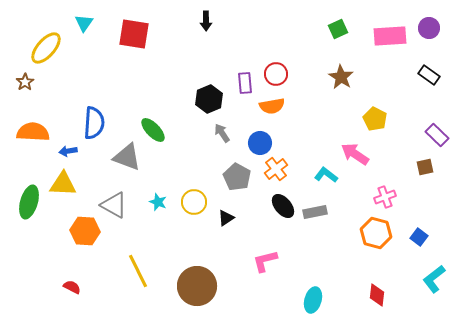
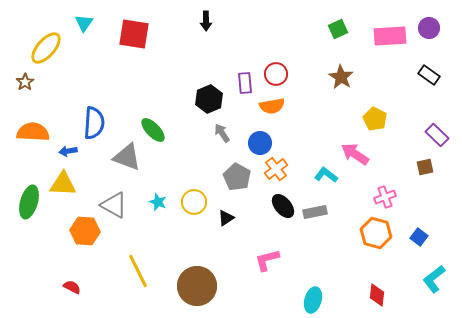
pink L-shape at (265, 261): moved 2 px right, 1 px up
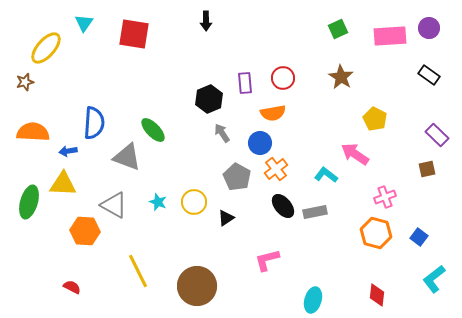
red circle at (276, 74): moved 7 px right, 4 px down
brown star at (25, 82): rotated 18 degrees clockwise
orange semicircle at (272, 106): moved 1 px right, 7 px down
brown square at (425, 167): moved 2 px right, 2 px down
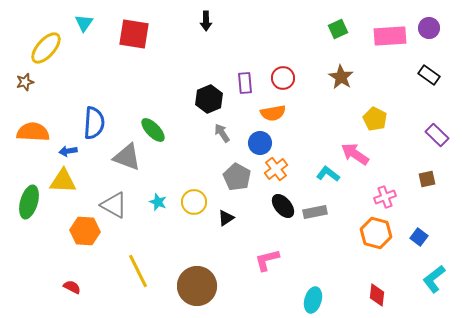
brown square at (427, 169): moved 10 px down
cyan L-shape at (326, 175): moved 2 px right, 1 px up
yellow triangle at (63, 184): moved 3 px up
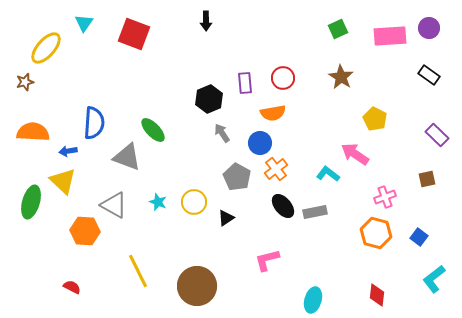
red square at (134, 34): rotated 12 degrees clockwise
yellow triangle at (63, 181): rotated 40 degrees clockwise
green ellipse at (29, 202): moved 2 px right
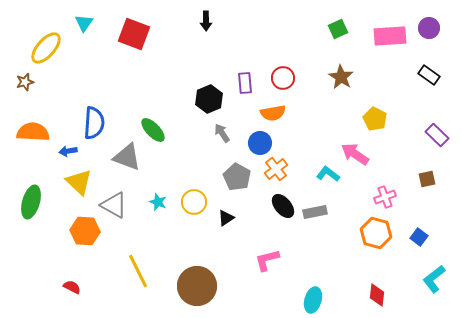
yellow triangle at (63, 181): moved 16 px right, 1 px down
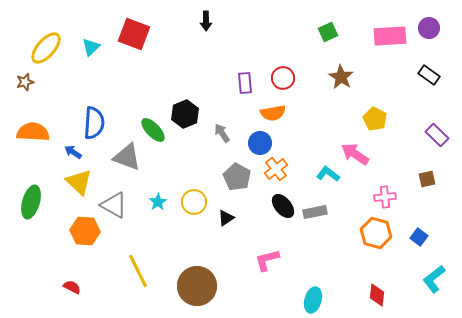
cyan triangle at (84, 23): moved 7 px right, 24 px down; rotated 12 degrees clockwise
green square at (338, 29): moved 10 px left, 3 px down
black hexagon at (209, 99): moved 24 px left, 15 px down
blue arrow at (68, 151): moved 5 px right, 1 px down; rotated 42 degrees clockwise
pink cross at (385, 197): rotated 15 degrees clockwise
cyan star at (158, 202): rotated 18 degrees clockwise
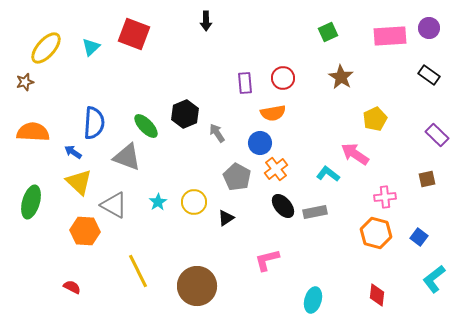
yellow pentagon at (375, 119): rotated 20 degrees clockwise
green ellipse at (153, 130): moved 7 px left, 4 px up
gray arrow at (222, 133): moved 5 px left
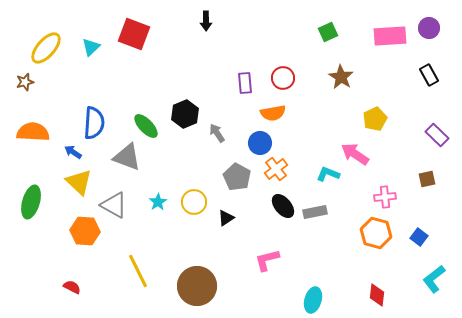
black rectangle at (429, 75): rotated 25 degrees clockwise
cyan L-shape at (328, 174): rotated 15 degrees counterclockwise
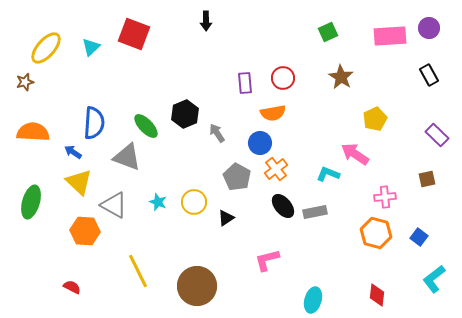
cyan star at (158, 202): rotated 18 degrees counterclockwise
